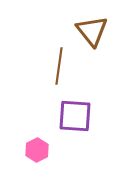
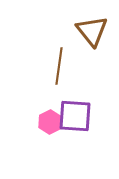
pink hexagon: moved 13 px right, 28 px up
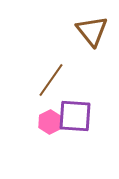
brown line: moved 8 px left, 14 px down; rotated 27 degrees clockwise
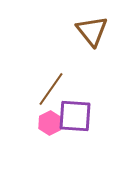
brown line: moved 9 px down
pink hexagon: moved 1 px down
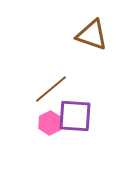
brown triangle: moved 4 px down; rotated 32 degrees counterclockwise
brown line: rotated 15 degrees clockwise
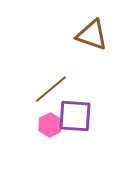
pink hexagon: moved 2 px down
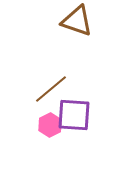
brown triangle: moved 15 px left, 14 px up
purple square: moved 1 px left, 1 px up
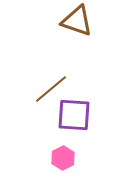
pink hexagon: moved 13 px right, 33 px down
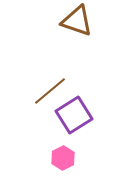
brown line: moved 1 px left, 2 px down
purple square: rotated 36 degrees counterclockwise
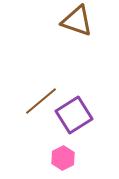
brown line: moved 9 px left, 10 px down
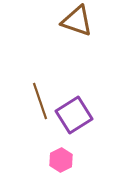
brown line: moved 1 px left; rotated 69 degrees counterclockwise
pink hexagon: moved 2 px left, 2 px down
